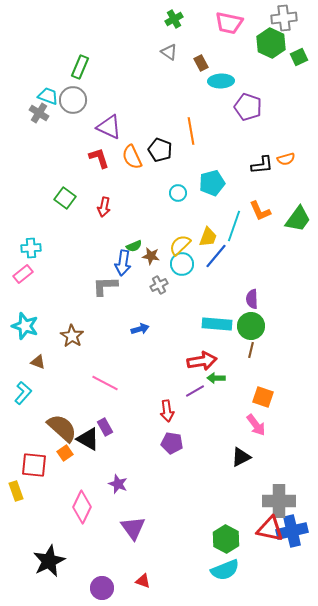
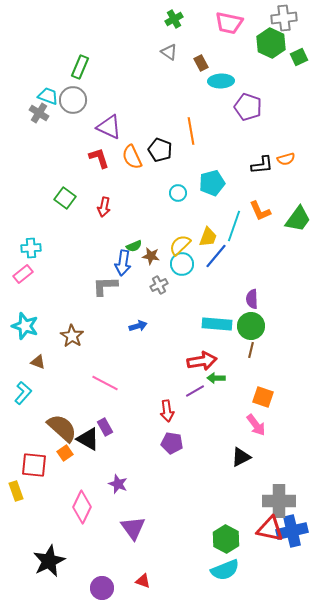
blue arrow at (140, 329): moved 2 px left, 3 px up
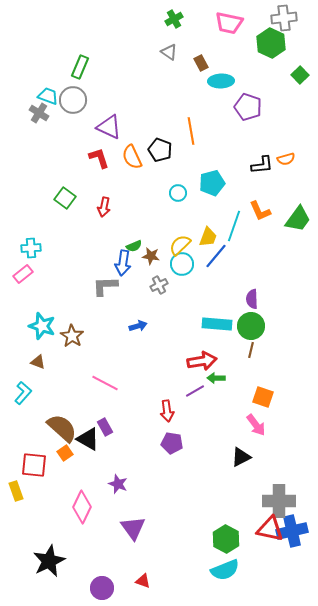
green square at (299, 57): moved 1 px right, 18 px down; rotated 18 degrees counterclockwise
cyan star at (25, 326): moved 17 px right
